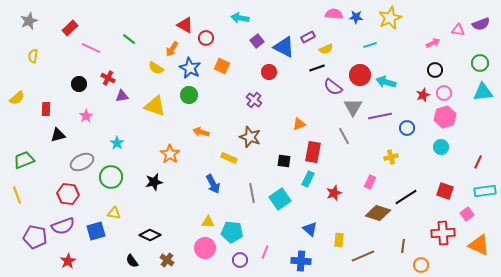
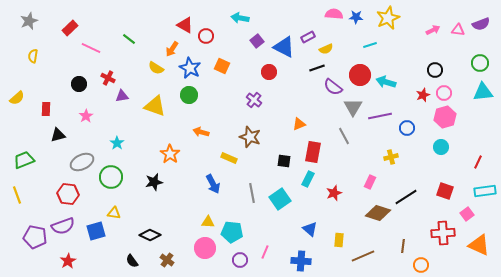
yellow star at (390, 18): moved 2 px left
red circle at (206, 38): moved 2 px up
pink arrow at (433, 43): moved 13 px up
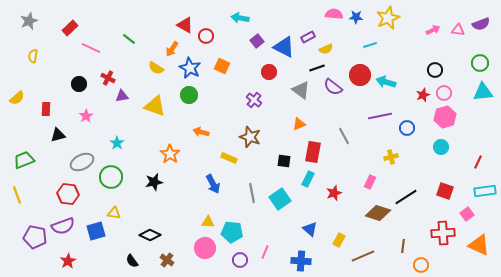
gray triangle at (353, 107): moved 52 px left, 17 px up; rotated 24 degrees counterclockwise
yellow rectangle at (339, 240): rotated 24 degrees clockwise
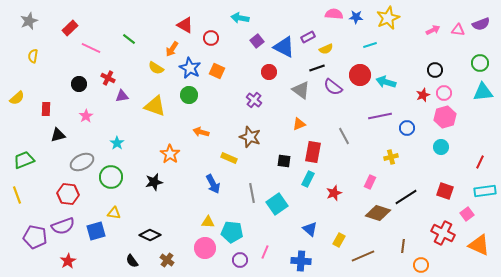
red circle at (206, 36): moved 5 px right, 2 px down
orange square at (222, 66): moved 5 px left, 5 px down
red line at (478, 162): moved 2 px right
cyan square at (280, 199): moved 3 px left, 5 px down
red cross at (443, 233): rotated 30 degrees clockwise
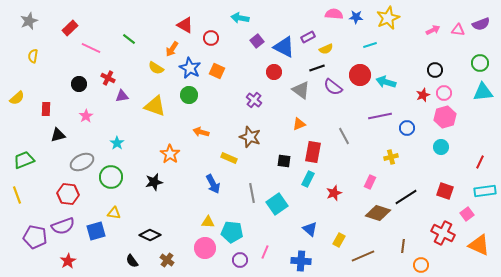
red circle at (269, 72): moved 5 px right
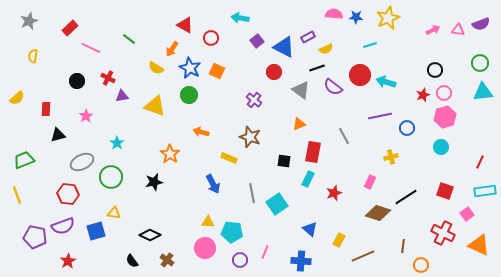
black circle at (79, 84): moved 2 px left, 3 px up
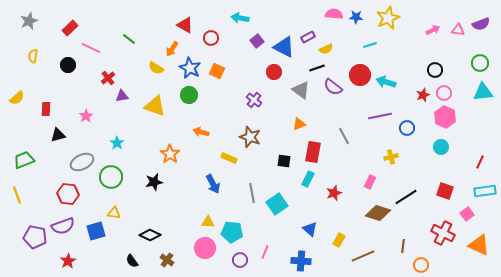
red cross at (108, 78): rotated 24 degrees clockwise
black circle at (77, 81): moved 9 px left, 16 px up
pink hexagon at (445, 117): rotated 20 degrees counterclockwise
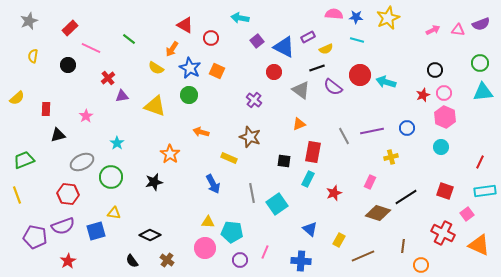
cyan line at (370, 45): moved 13 px left, 5 px up; rotated 32 degrees clockwise
purple line at (380, 116): moved 8 px left, 15 px down
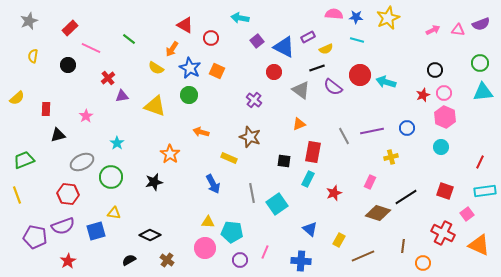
black semicircle at (132, 261): moved 3 px left, 1 px up; rotated 96 degrees clockwise
orange circle at (421, 265): moved 2 px right, 2 px up
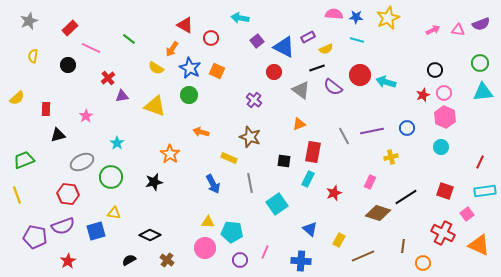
gray line at (252, 193): moved 2 px left, 10 px up
